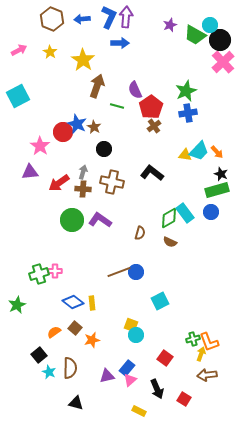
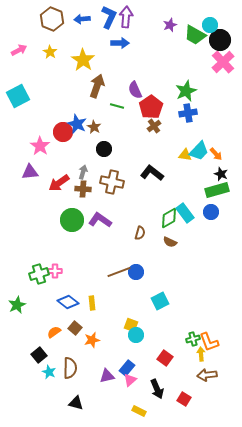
orange arrow at (217, 152): moved 1 px left, 2 px down
blue diamond at (73, 302): moved 5 px left
yellow arrow at (201, 354): rotated 24 degrees counterclockwise
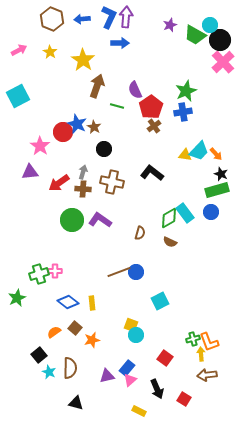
blue cross at (188, 113): moved 5 px left, 1 px up
green star at (17, 305): moved 7 px up
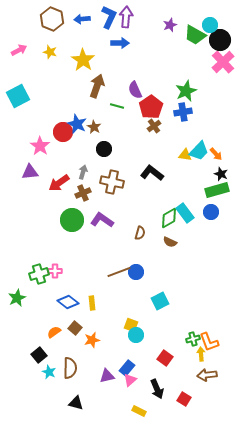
yellow star at (50, 52): rotated 16 degrees counterclockwise
brown cross at (83, 189): moved 4 px down; rotated 28 degrees counterclockwise
purple L-shape at (100, 220): moved 2 px right
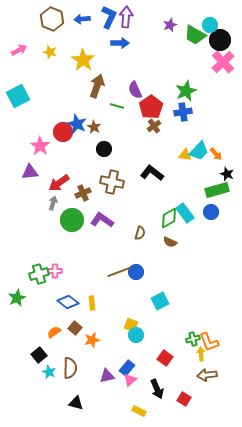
gray arrow at (83, 172): moved 30 px left, 31 px down
black star at (221, 174): moved 6 px right
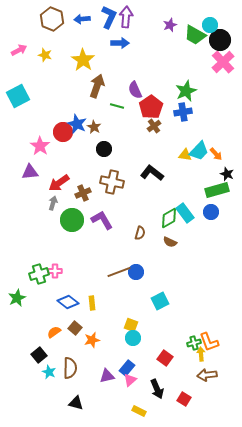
yellow star at (50, 52): moved 5 px left, 3 px down
purple L-shape at (102, 220): rotated 25 degrees clockwise
cyan circle at (136, 335): moved 3 px left, 3 px down
green cross at (193, 339): moved 1 px right, 4 px down
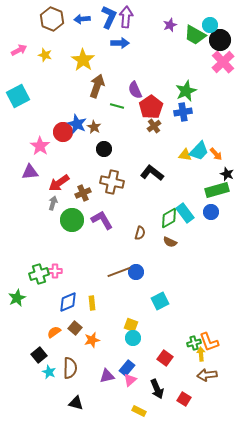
blue diamond at (68, 302): rotated 60 degrees counterclockwise
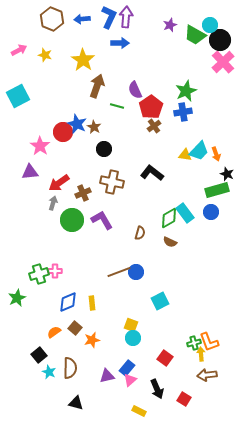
orange arrow at (216, 154): rotated 24 degrees clockwise
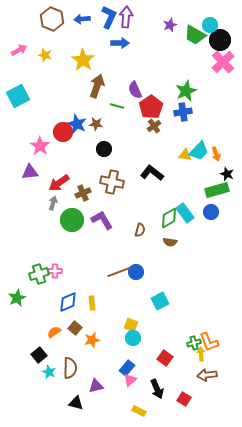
brown star at (94, 127): moved 2 px right, 3 px up; rotated 24 degrees counterclockwise
brown semicircle at (140, 233): moved 3 px up
brown semicircle at (170, 242): rotated 16 degrees counterclockwise
purple triangle at (107, 376): moved 11 px left, 10 px down
